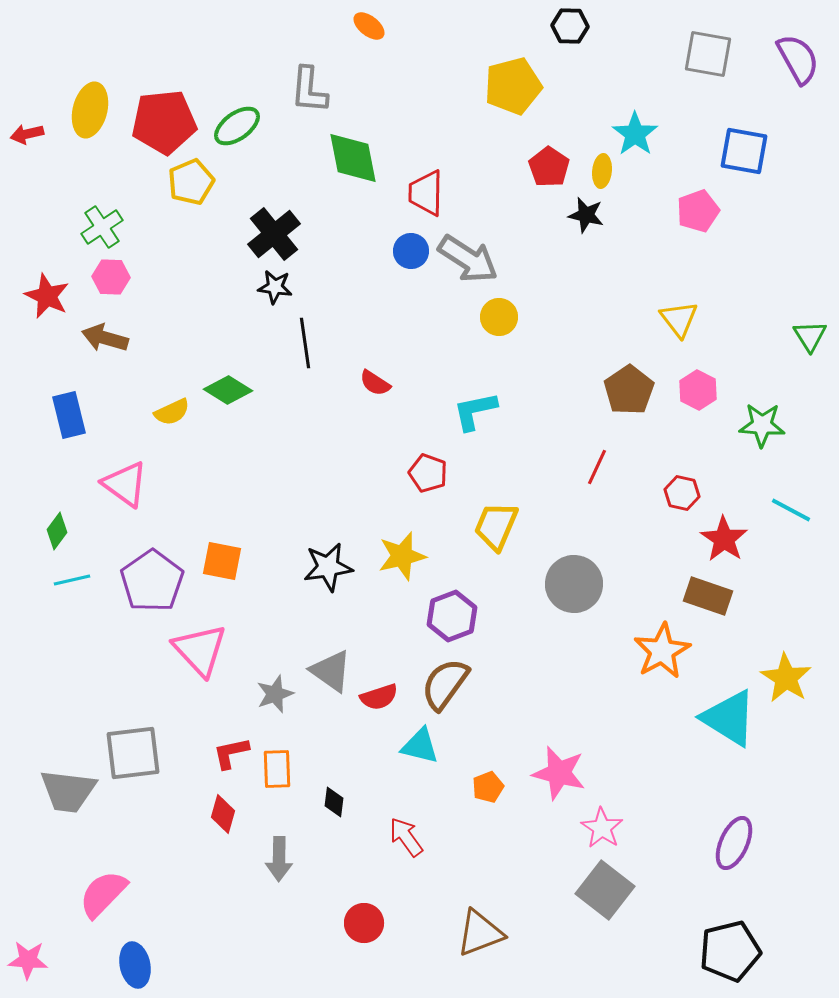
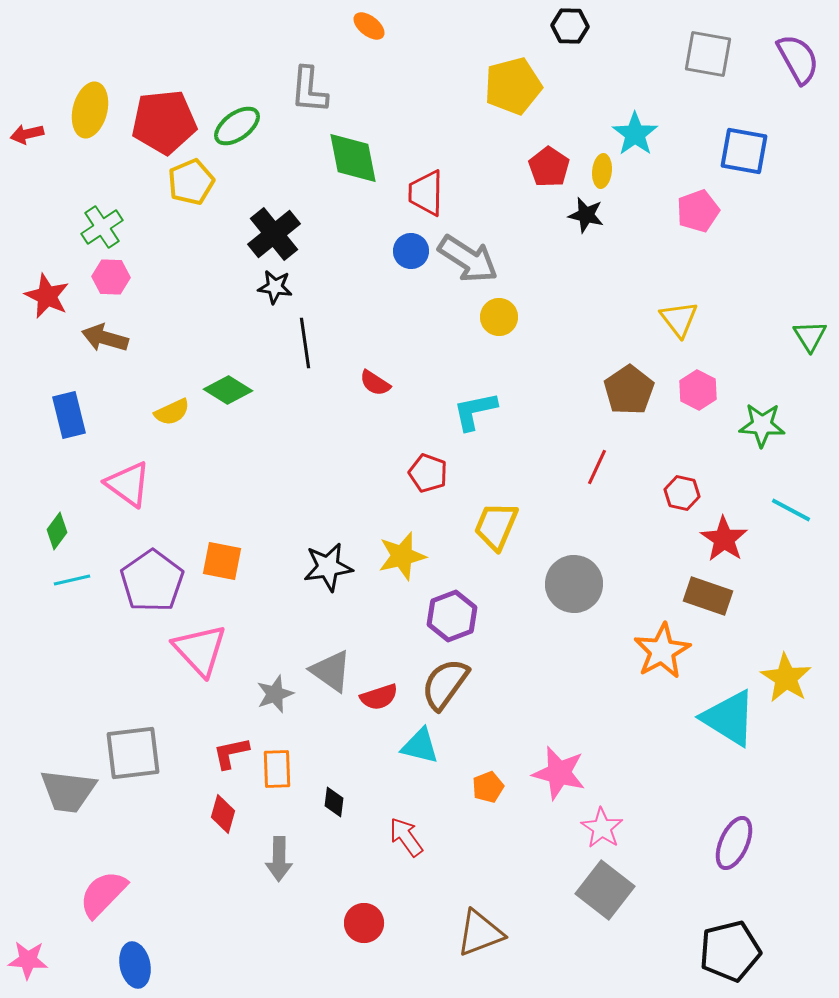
pink triangle at (125, 484): moved 3 px right
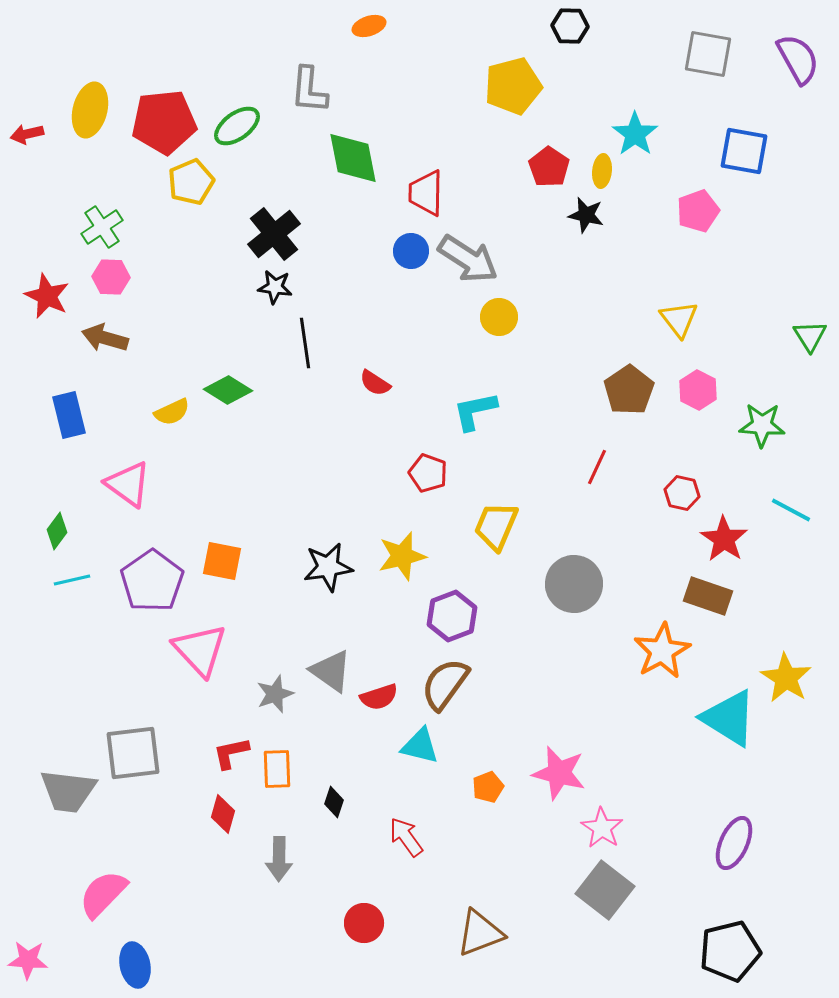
orange ellipse at (369, 26): rotated 56 degrees counterclockwise
black diamond at (334, 802): rotated 12 degrees clockwise
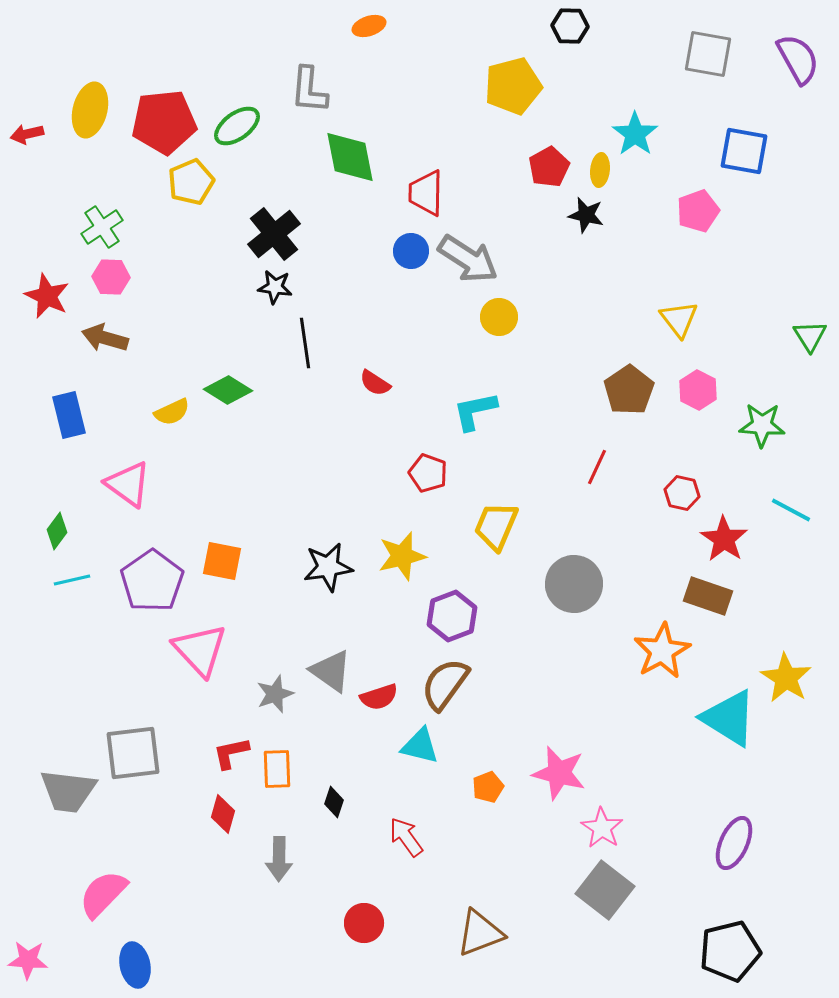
green diamond at (353, 158): moved 3 px left, 1 px up
red pentagon at (549, 167): rotated 9 degrees clockwise
yellow ellipse at (602, 171): moved 2 px left, 1 px up
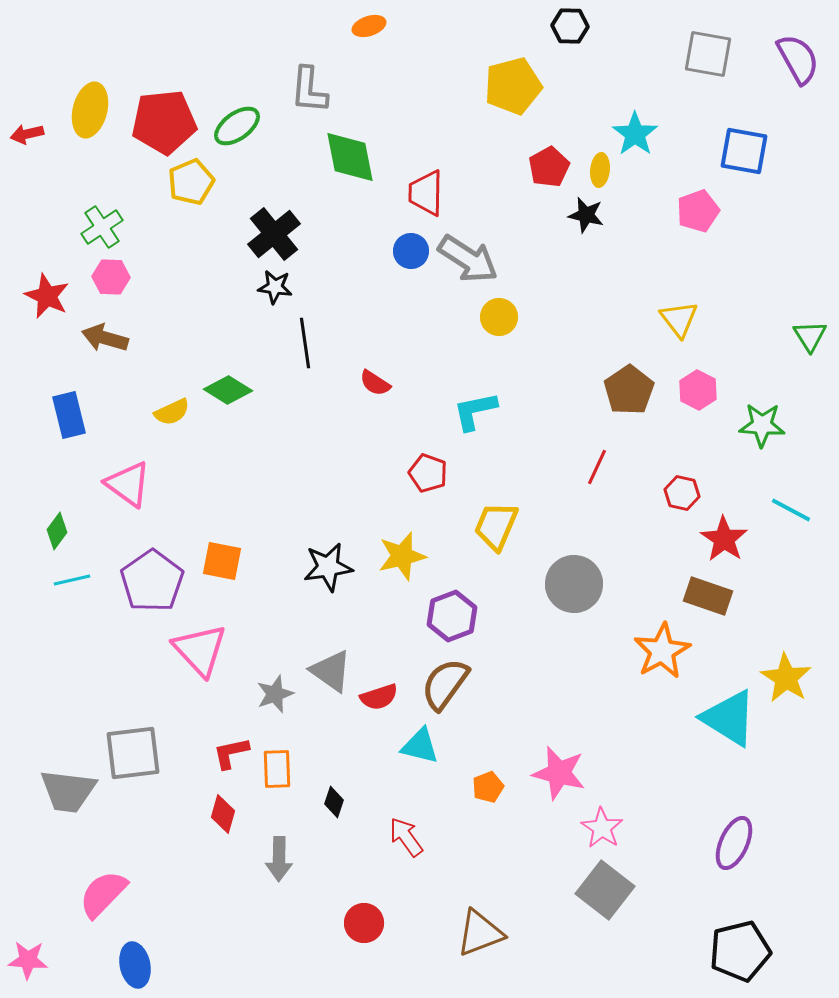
black pentagon at (730, 951): moved 10 px right
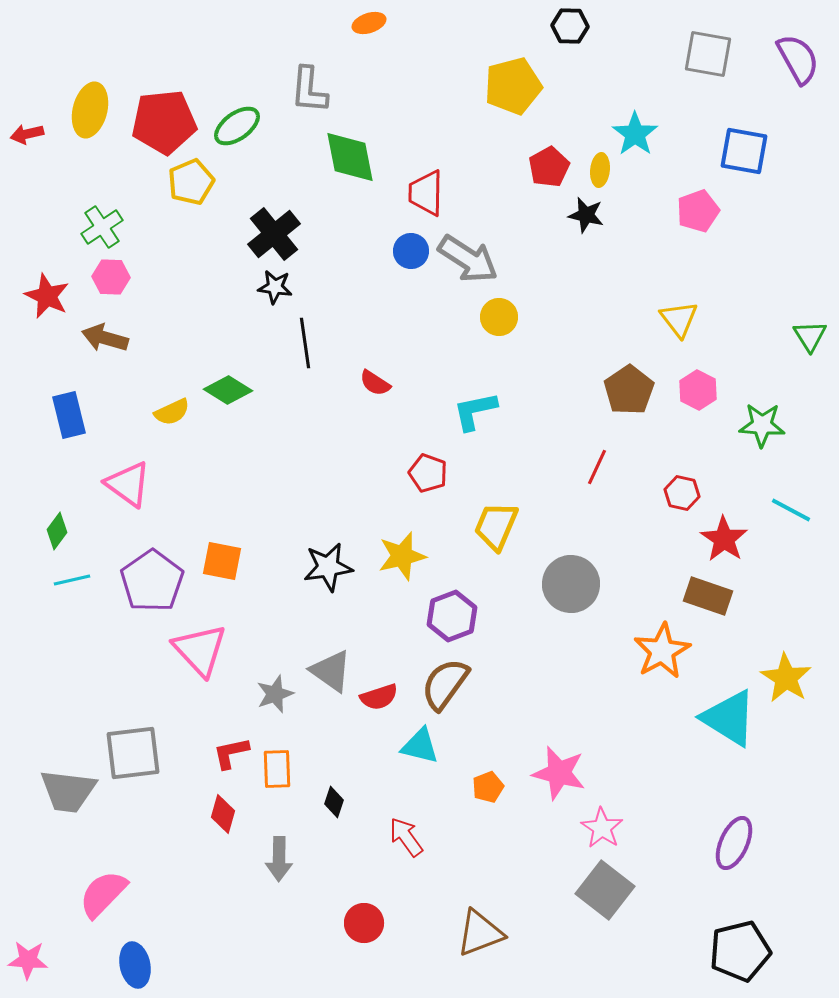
orange ellipse at (369, 26): moved 3 px up
gray circle at (574, 584): moved 3 px left
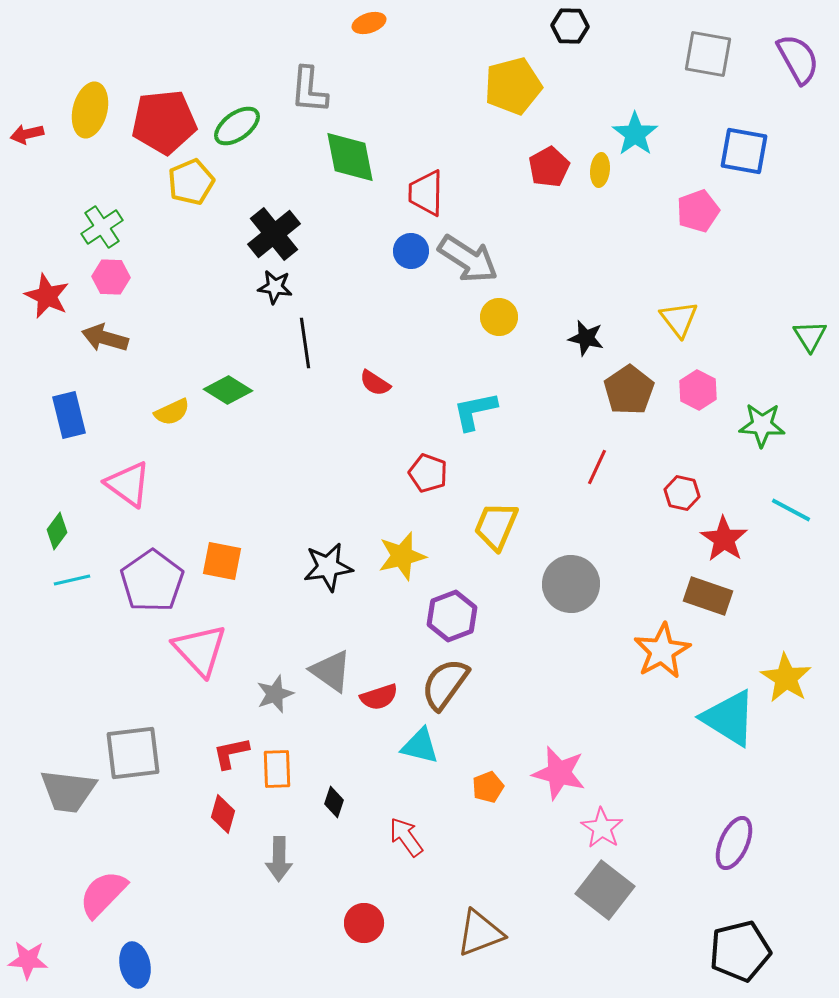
black star at (586, 215): moved 123 px down
